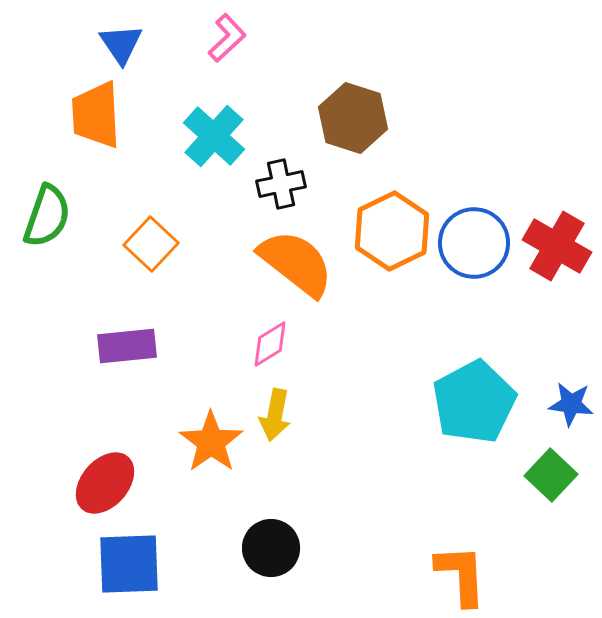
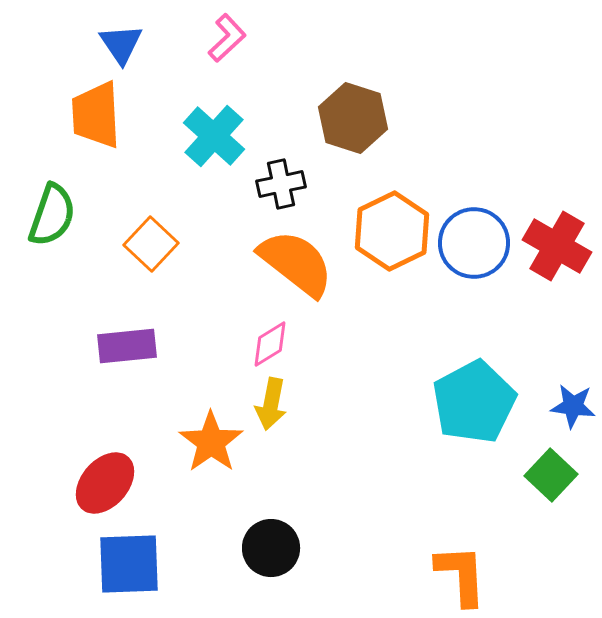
green semicircle: moved 5 px right, 1 px up
blue star: moved 2 px right, 2 px down
yellow arrow: moved 4 px left, 11 px up
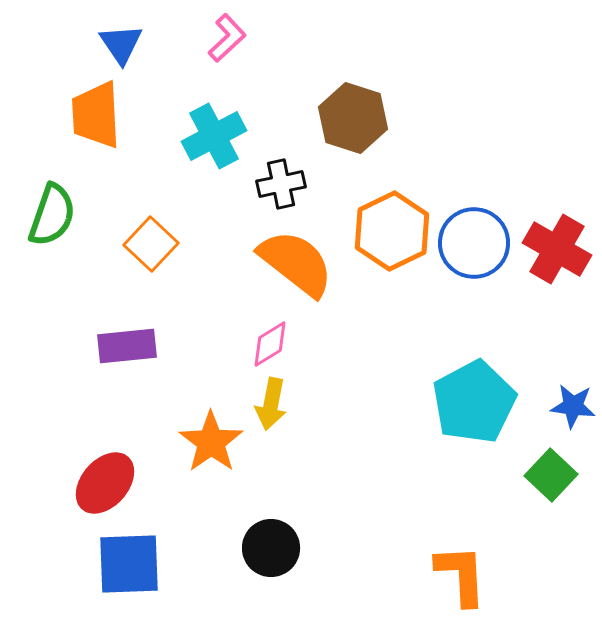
cyan cross: rotated 20 degrees clockwise
red cross: moved 3 px down
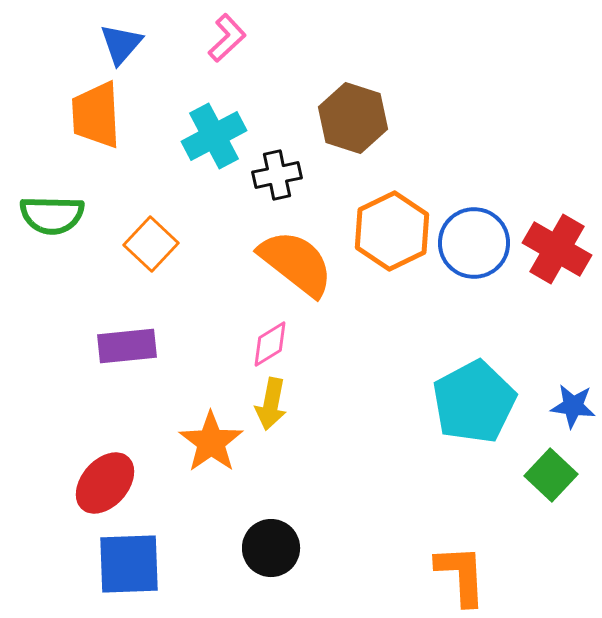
blue triangle: rotated 15 degrees clockwise
black cross: moved 4 px left, 9 px up
green semicircle: rotated 72 degrees clockwise
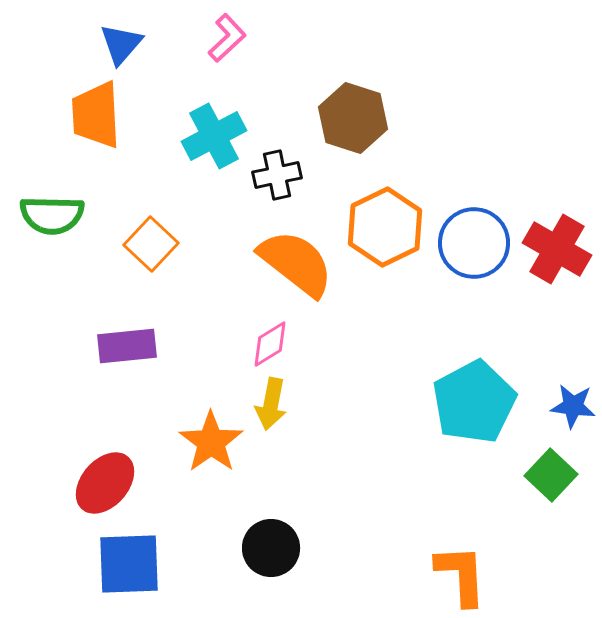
orange hexagon: moved 7 px left, 4 px up
